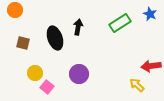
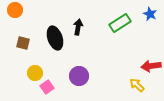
purple circle: moved 2 px down
pink square: rotated 16 degrees clockwise
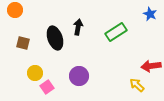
green rectangle: moved 4 px left, 9 px down
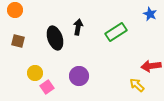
brown square: moved 5 px left, 2 px up
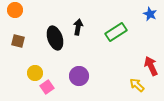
red arrow: rotated 72 degrees clockwise
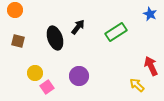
black arrow: rotated 28 degrees clockwise
